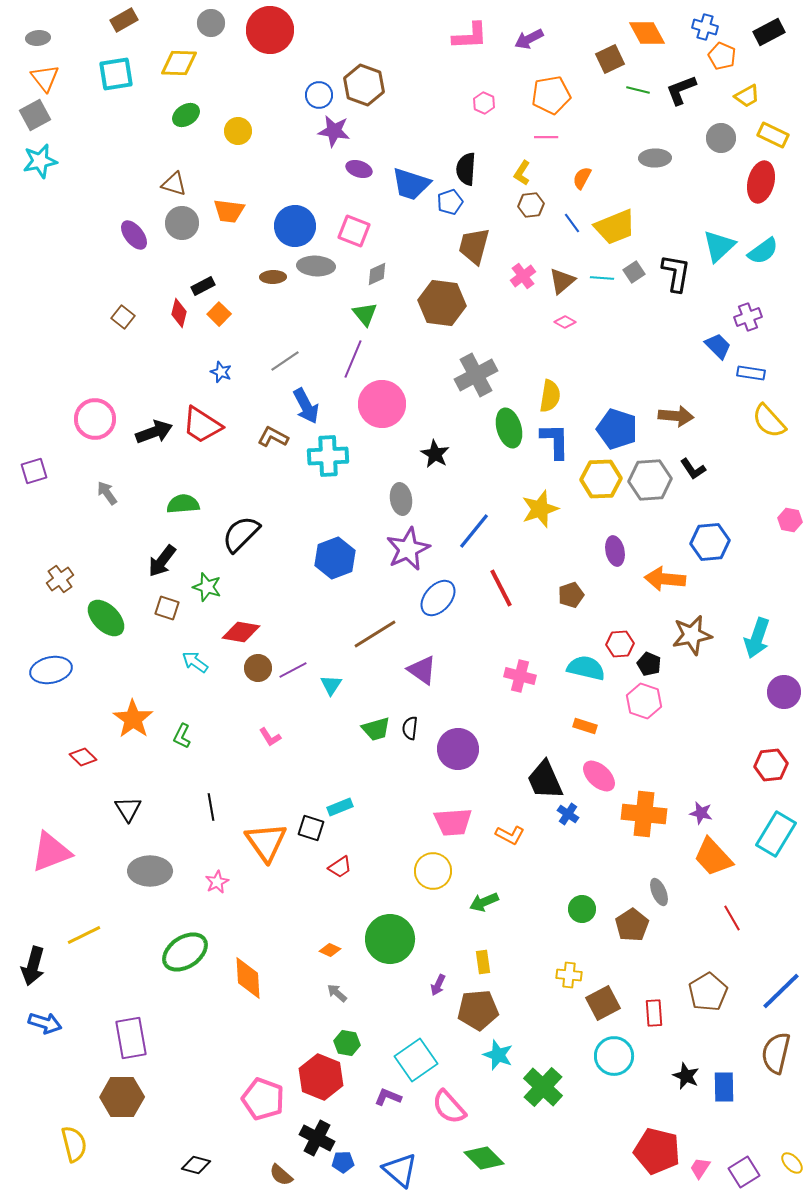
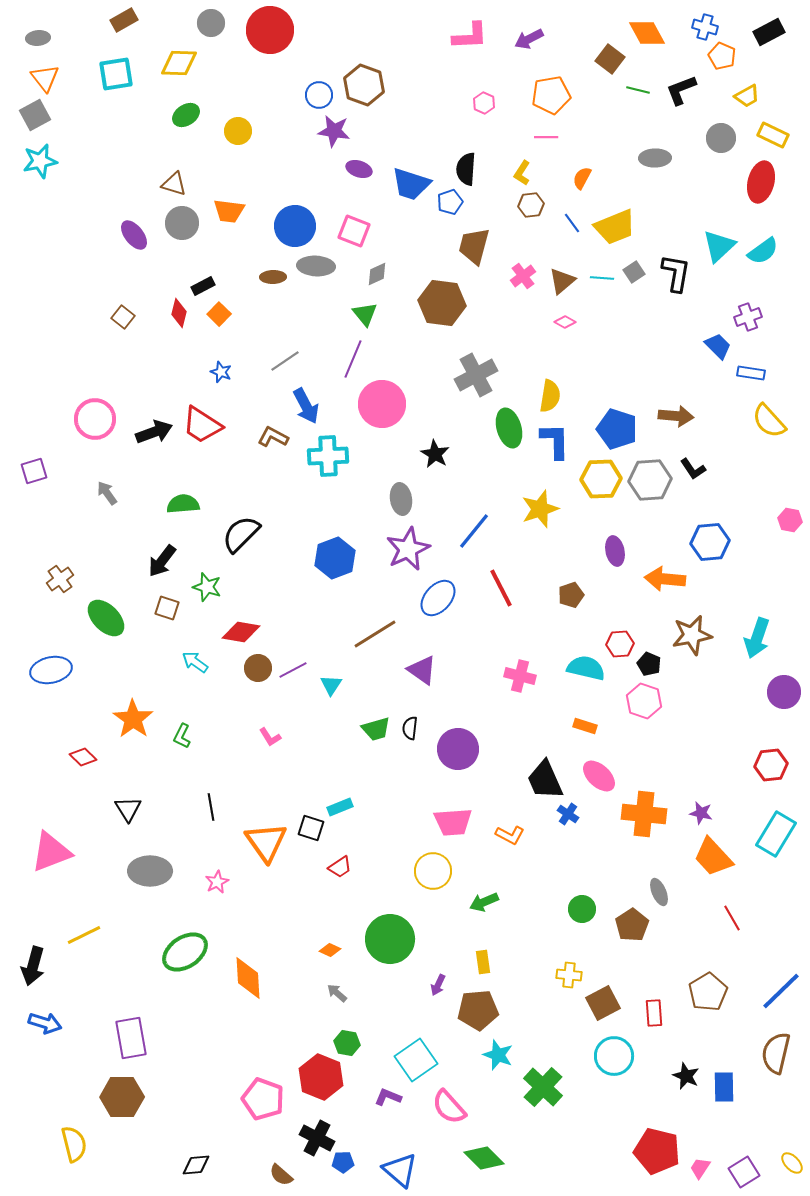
brown square at (610, 59): rotated 28 degrees counterclockwise
black diamond at (196, 1165): rotated 20 degrees counterclockwise
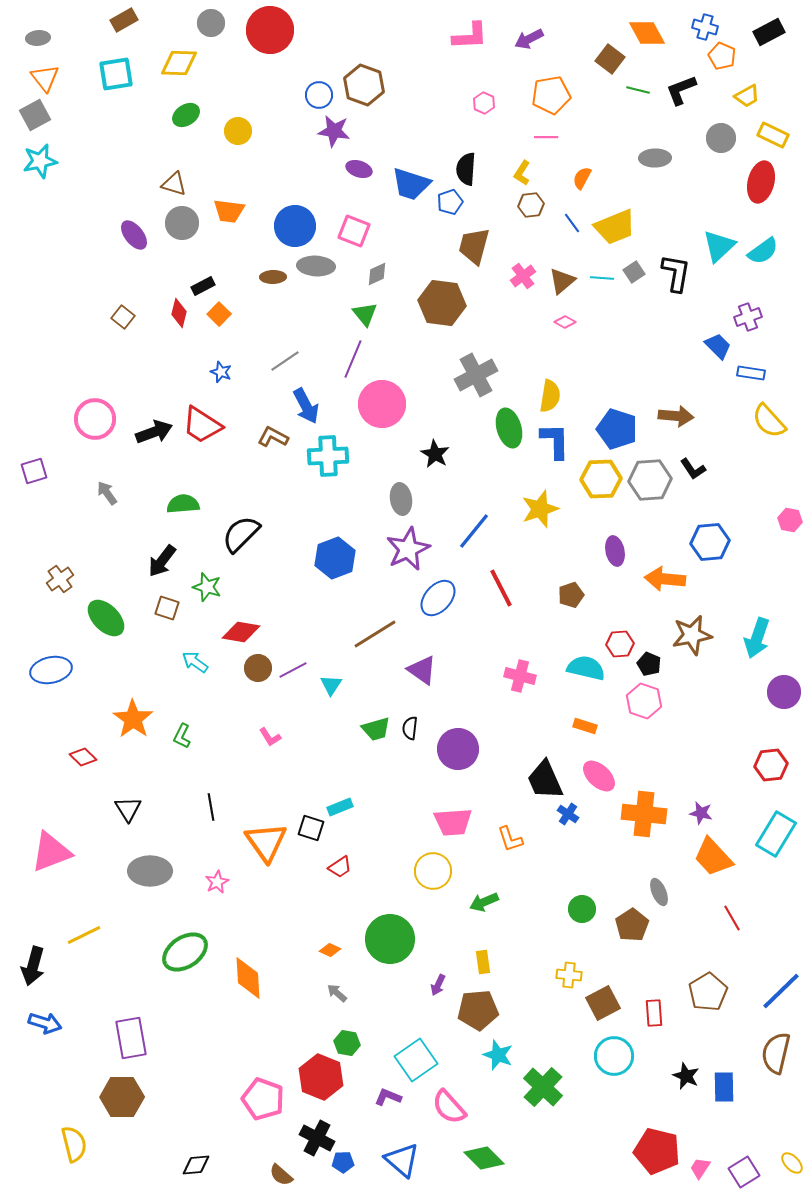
orange L-shape at (510, 835): moved 4 px down; rotated 44 degrees clockwise
blue triangle at (400, 1170): moved 2 px right, 10 px up
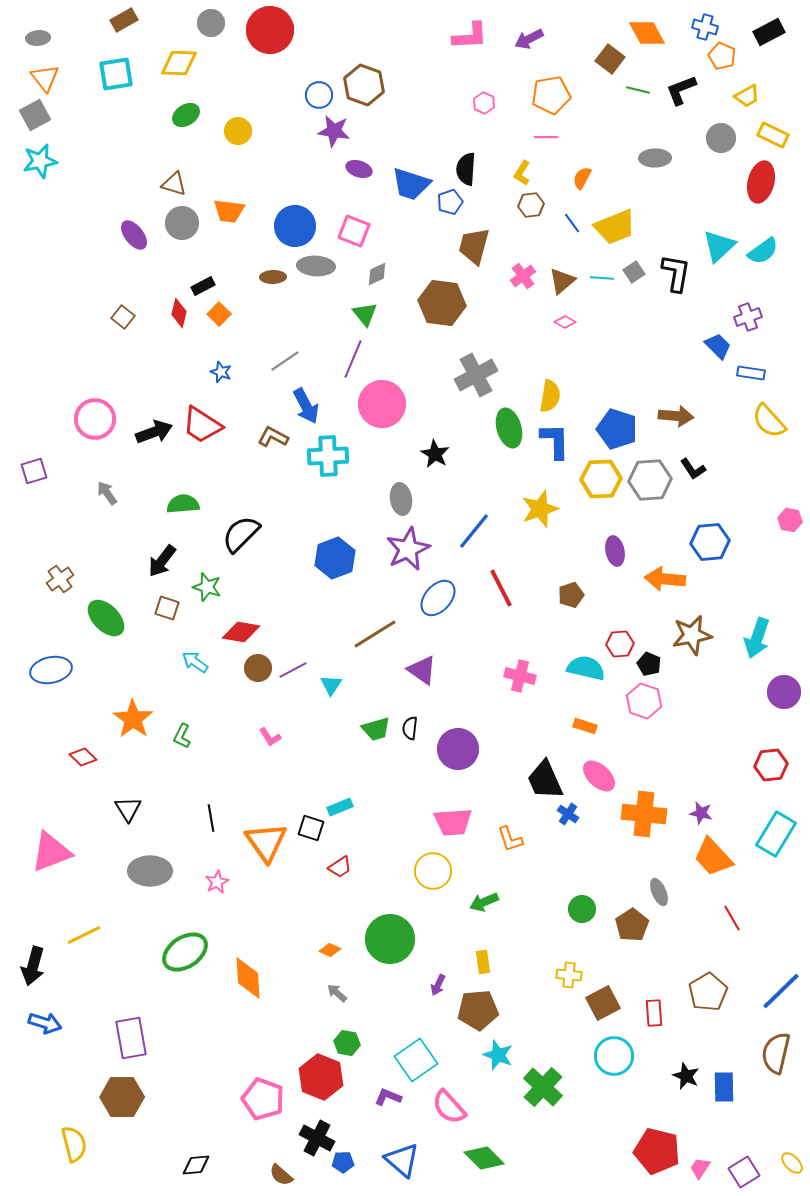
black line at (211, 807): moved 11 px down
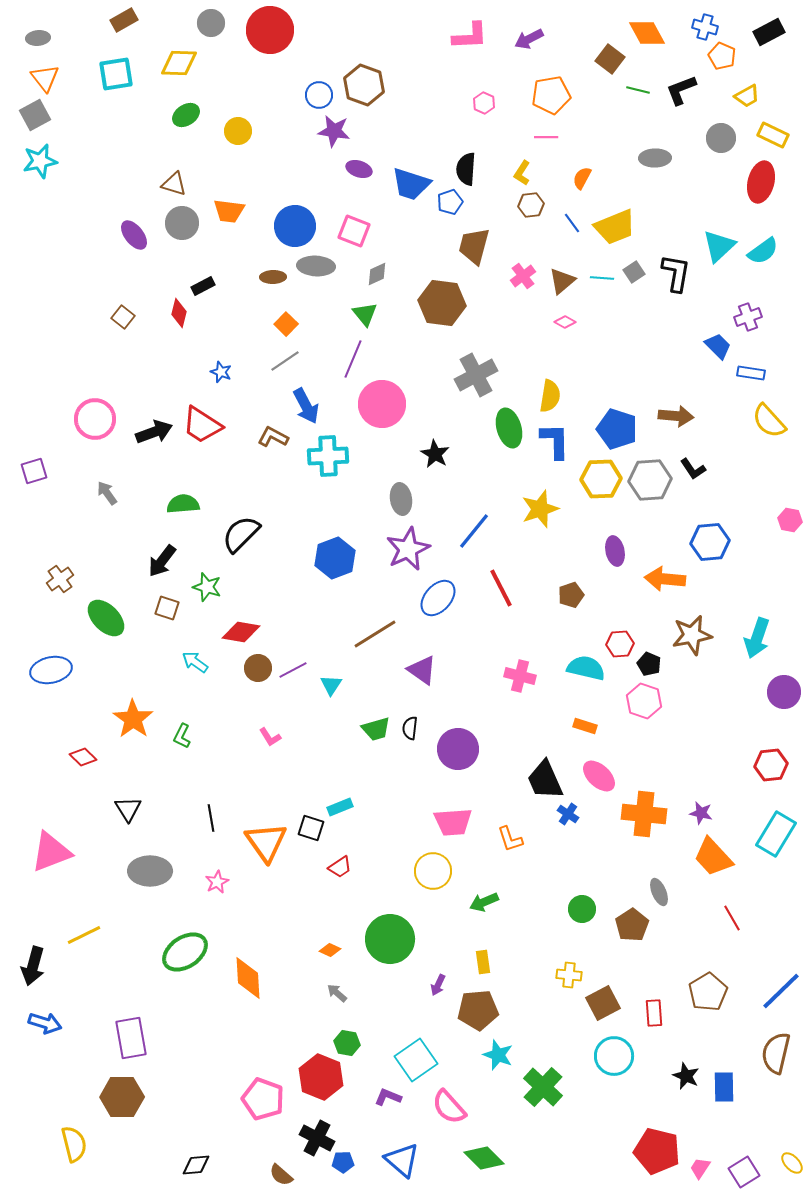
orange square at (219, 314): moved 67 px right, 10 px down
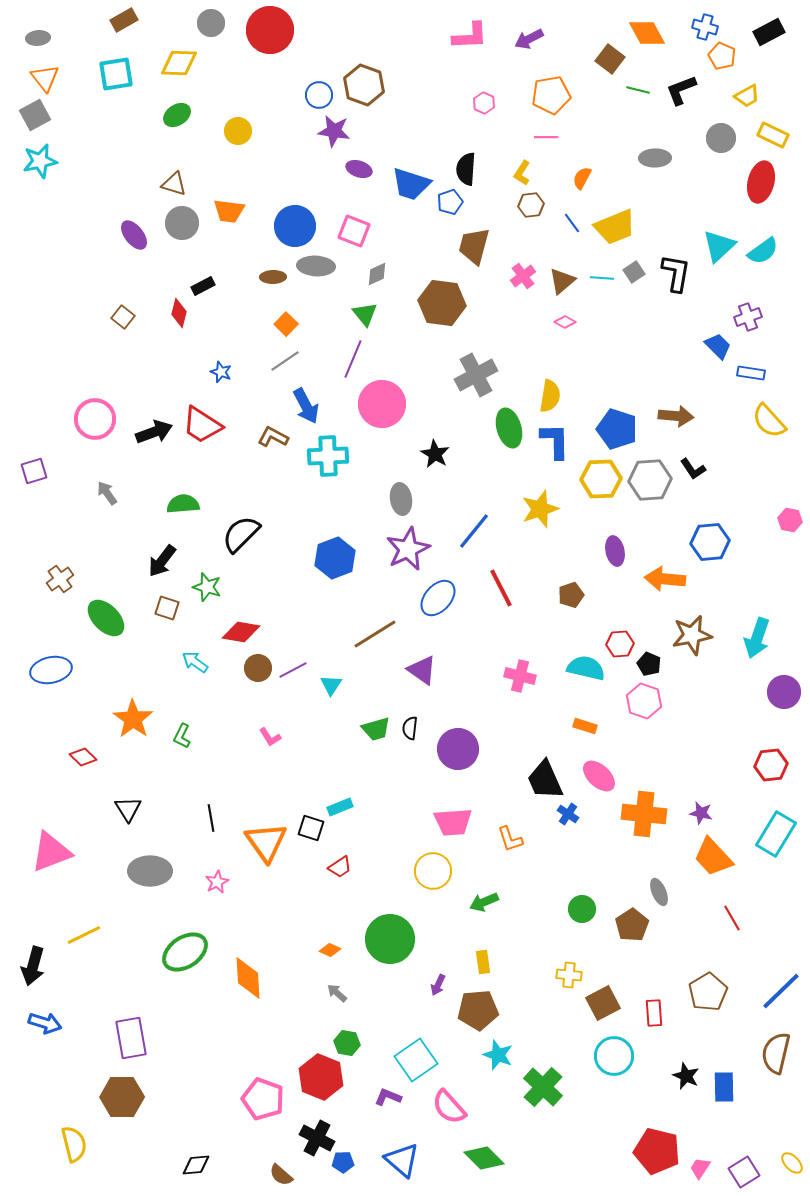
green ellipse at (186, 115): moved 9 px left
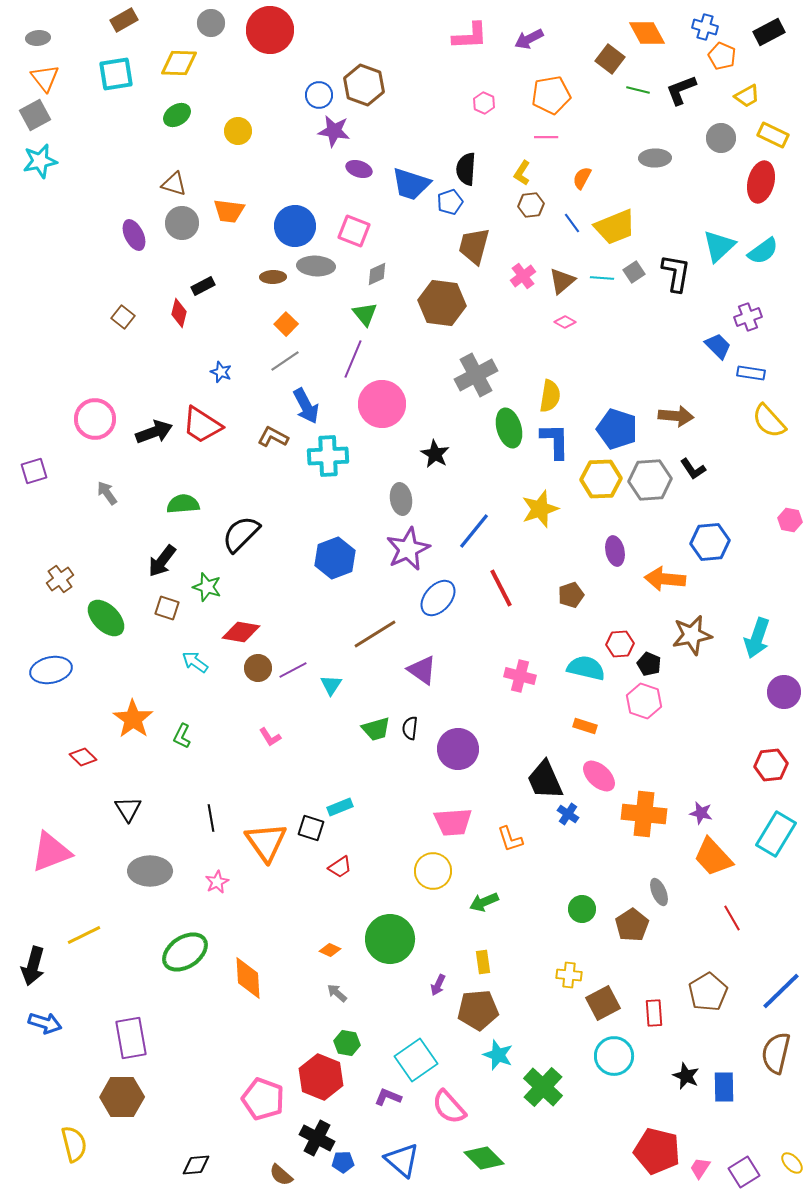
purple ellipse at (134, 235): rotated 12 degrees clockwise
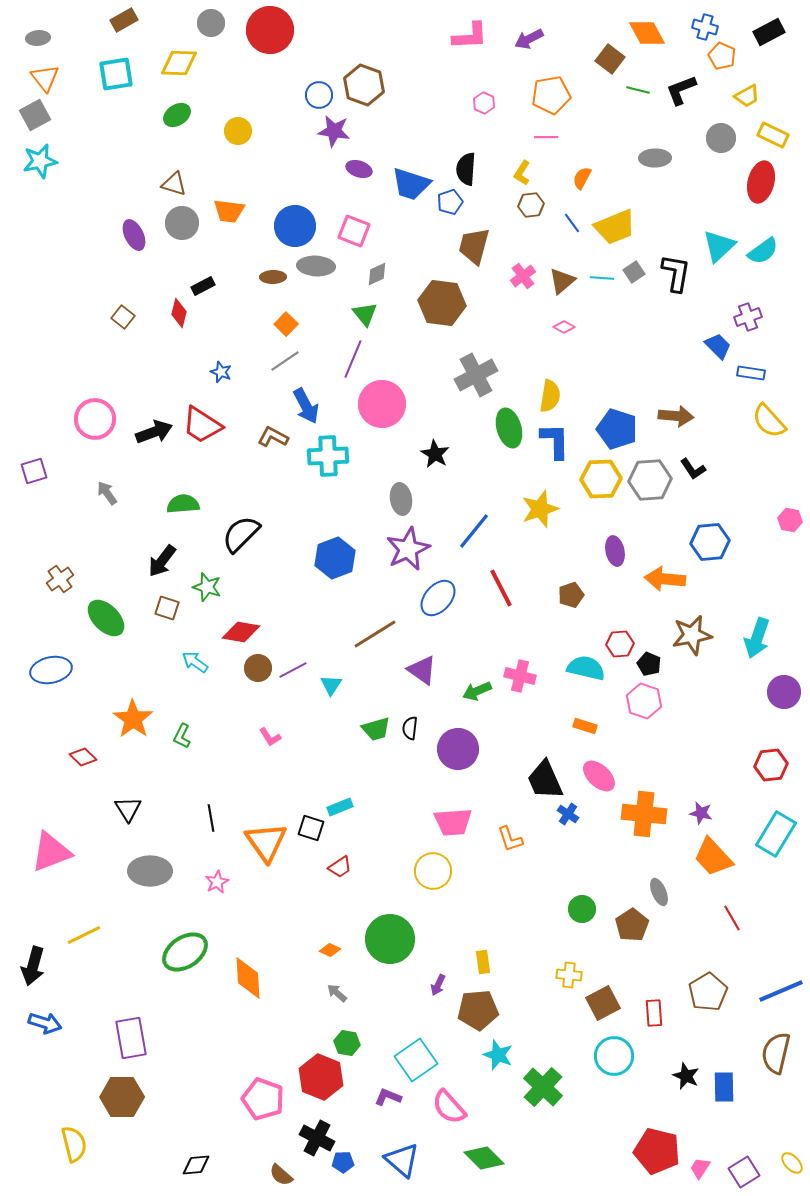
pink diamond at (565, 322): moved 1 px left, 5 px down
green arrow at (484, 902): moved 7 px left, 211 px up
blue line at (781, 991): rotated 21 degrees clockwise
